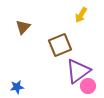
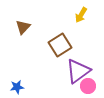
brown square: rotated 10 degrees counterclockwise
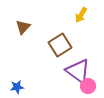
purple triangle: rotated 48 degrees counterclockwise
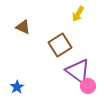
yellow arrow: moved 3 px left, 1 px up
brown triangle: rotated 49 degrees counterclockwise
blue star: rotated 24 degrees counterclockwise
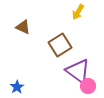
yellow arrow: moved 2 px up
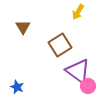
brown triangle: rotated 35 degrees clockwise
blue star: rotated 16 degrees counterclockwise
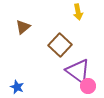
yellow arrow: rotated 42 degrees counterclockwise
brown triangle: rotated 21 degrees clockwise
brown square: rotated 15 degrees counterclockwise
